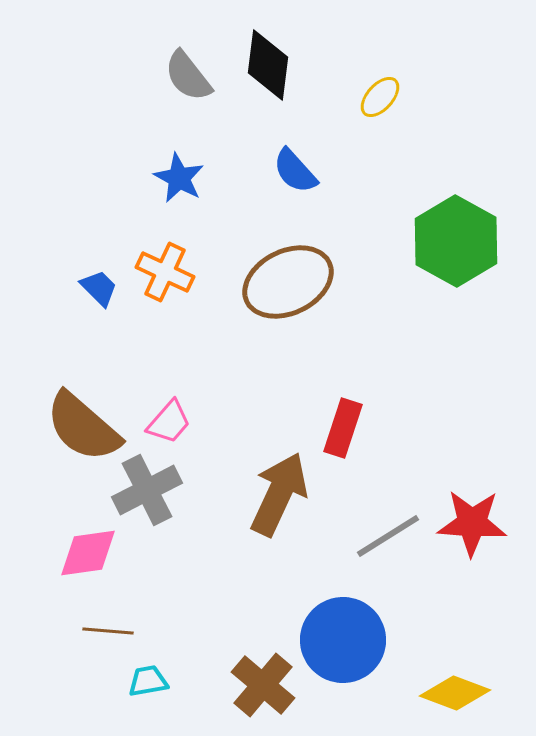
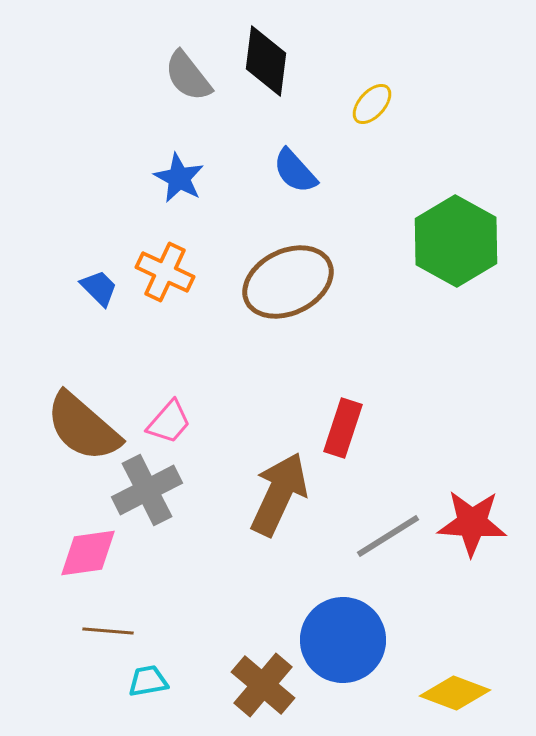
black diamond: moved 2 px left, 4 px up
yellow ellipse: moved 8 px left, 7 px down
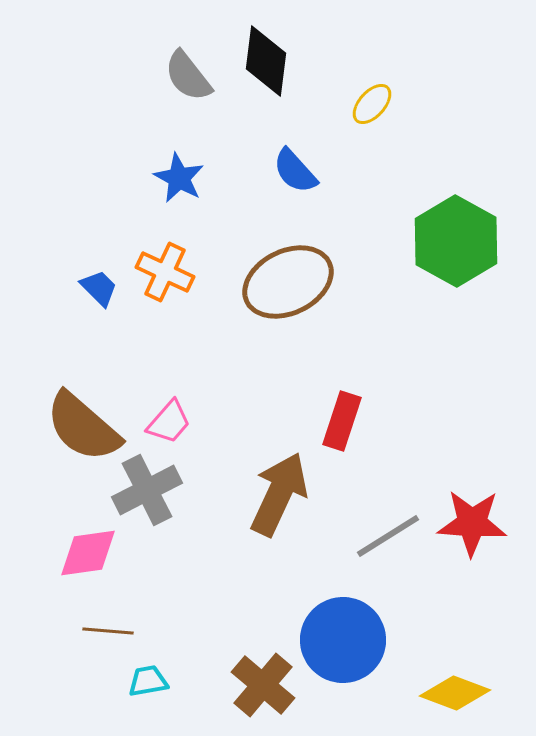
red rectangle: moved 1 px left, 7 px up
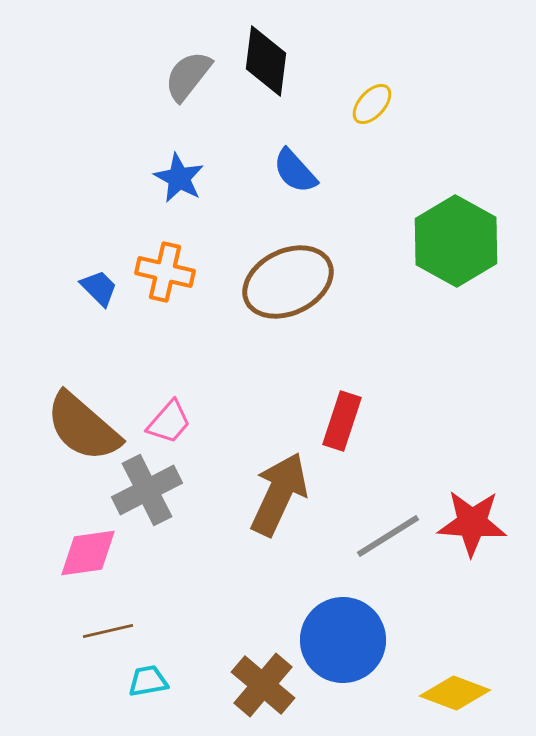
gray semicircle: rotated 76 degrees clockwise
orange cross: rotated 12 degrees counterclockwise
brown line: rotated 18 degrees counterclockwise
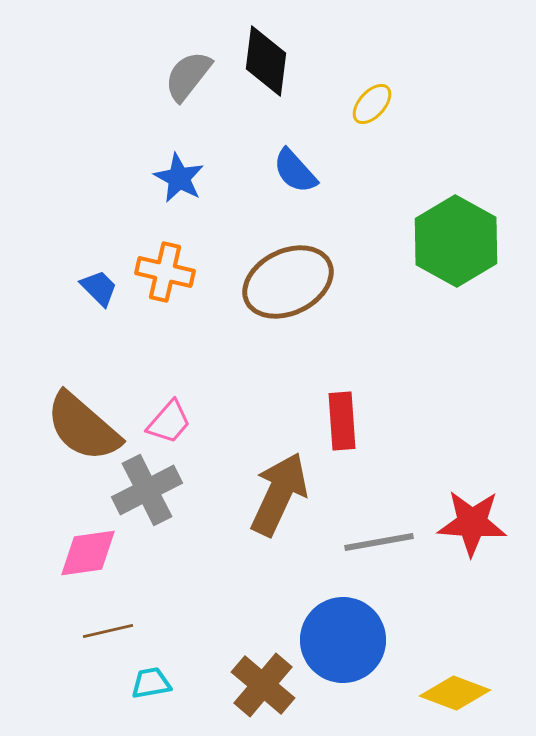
red rectangle: rotated 22 degrees counterclockwise
gray line: moved 9 px left, 6 px down; rotated 22 degrees clockwise
cyan trapezoid: moved 3 px right, 2 px down
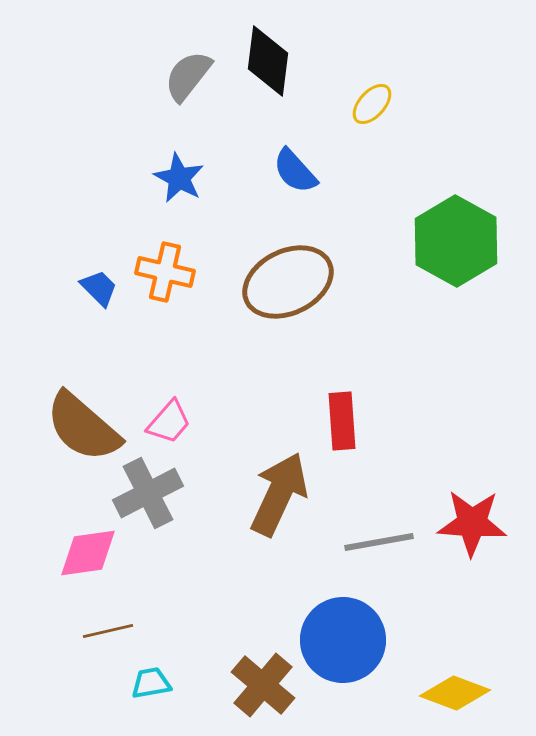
black diamond: moved 2 px right
gray cross: moved 1 px right, 3 px down
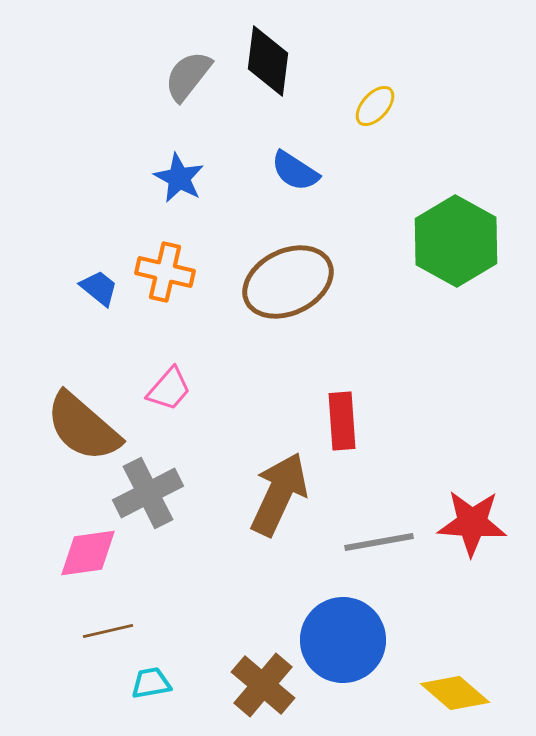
yellow ellipse: moved 3 px right, 2 px down
blue semicircle: rotated 15 degrees counterclockwise
blue trapezoid: rotated 6 degrees counterclockwise
pink trapezoid: moved 33 px up
yellow diamond: rotated 20 degrees clockwise
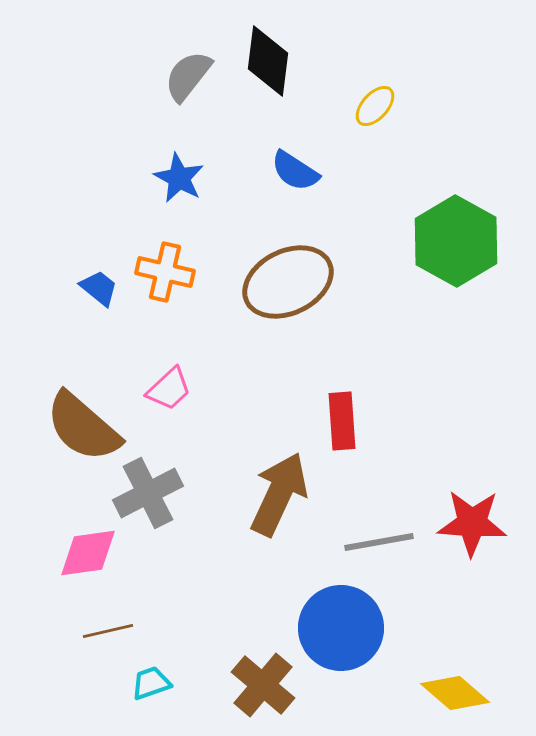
pink trapezoid: rotated 6 degrees clockwise
blue circle: moved 2 px left, 12 px up
cyan trapezoid: rotated 9 degrees counterclockwise
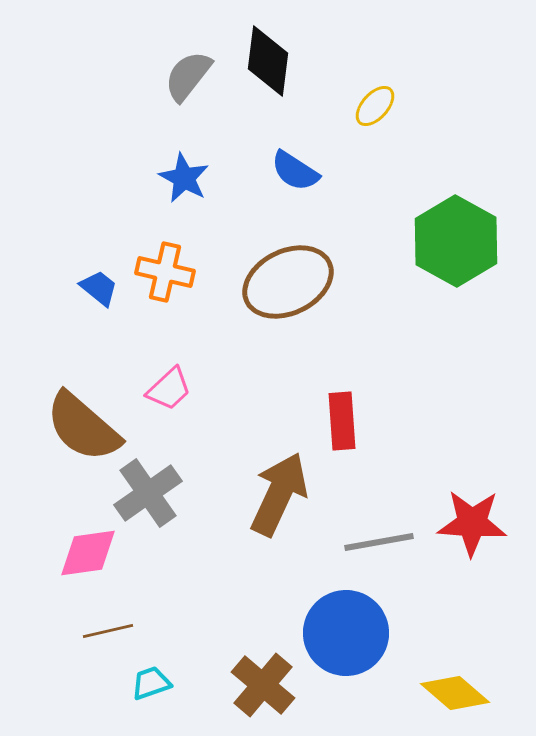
blue star: moved 5 px right
gray cross: rotated 8 degrees counterclockwise
blue circle: moved 5 px right, 5 px down
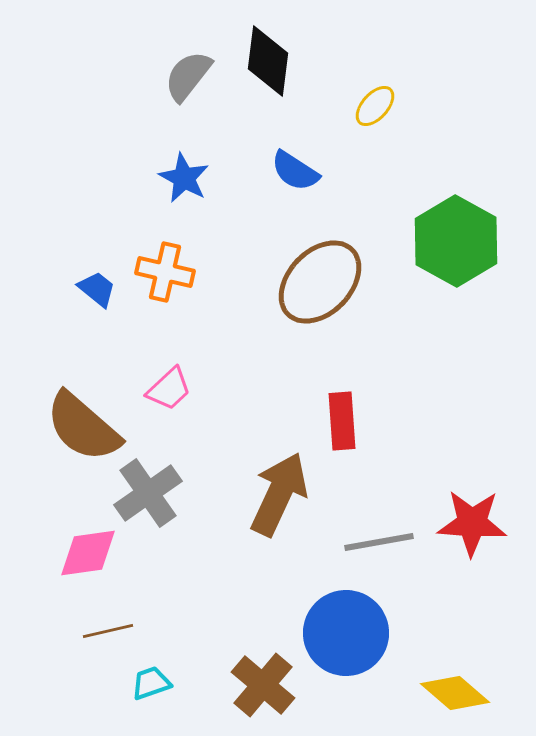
brown ellipse: moved 32 px right; rotated 20 degrees counterclockwise
blue trapezoid: moved 2 px left, 1 px down
